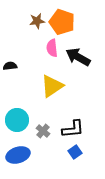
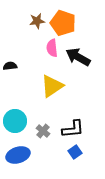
orange pentagon: moved 1 px right, 1 px down
cyan circle: moved 2 px left, 1 px down
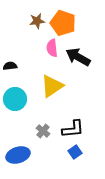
cyan circle: moved 22 px up
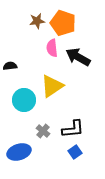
cyan circle: moved 9 px right, 1 px down
blue ellipse: moved 1 px right, 3 px up
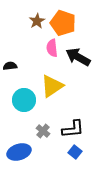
brown star: rotated 21 degrees counterclockwise
blue square: rotated 16 degrees counterclockwise
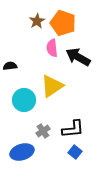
gray cross: rotated 16 degrees clockwise
blue ellipse: moved 3 px right
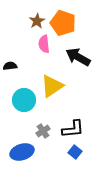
pink semicircle: moved 8 px left, 4 px up
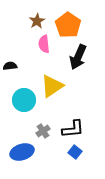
orange pentagon: moved 5 px right, 2 px down; rotated 15 degrees clockwise
black arrow: rotated 95 degrees counterclockwise
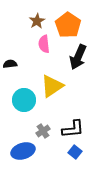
black semicircle: moved 2 px up
blue ellipse: moved 1 px right, 1 px up
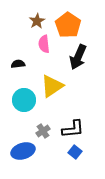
black semicircle: moved 8 px right
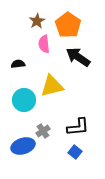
black arrow: rotated 100 degrees clockwise
yellow triangle: rotated 20 degrees clockwise
black L-shape: moved 5 px right, 2 px up
blue ellipse: moved 5 px up
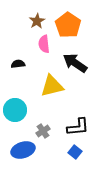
black arrow: moved 3 px left, 6 px down
cyan circle: moved 9 px left, 10 px down
blue ellipse: moved 4 px down
